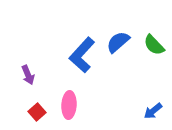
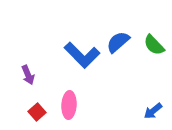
blue L-shape: rotated 87 degrees counterclockwise
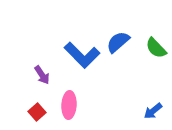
green semicircle: moved 2 px right, 3 px down
purple arrow: moved 14 px right; rotated 12 degrees counterclockwise
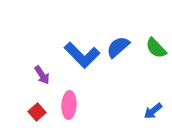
blue semicircle: moved 5 px down
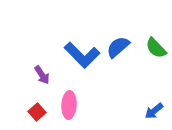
blue arrow: moved 1 px right
